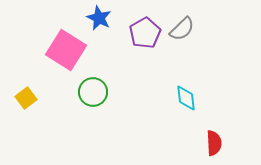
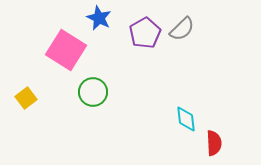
cyan diamond: moved 21 px down
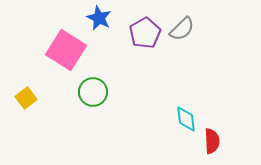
red semicircle: moved 2 px left, 2 px up
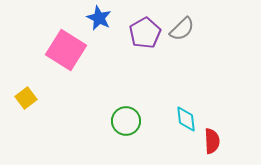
green circle: moved 33 px right, 29 px down
